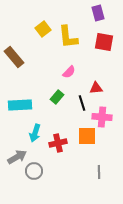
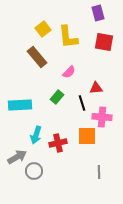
brown rectangle: moved 23 px right
cyan arrow: moved 1 px right, 2 px down
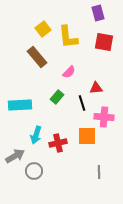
pink cross: moved 2 px right
gray arrow: moved 2 px left, 1 px up
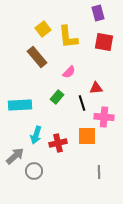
gray arrow: rotated 12 degrees counterclockwise
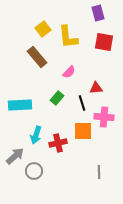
green rectangle: moved 1 px down
orange square: moved 4 px left, 5 px up
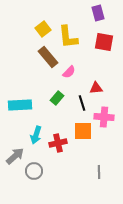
brown rectangle: moved 11 px right
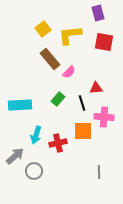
yellow L-shape: moved 2 px right, 2 px up; rotated 90 degrees clockwise
brown rectangle: moved 2 px right, 2 px down
green rectangle: moved 1 px right, 1 px down
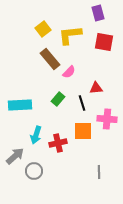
pink cross: moved 3 px right, 2 px down
